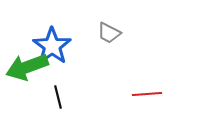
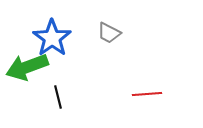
blue star: moved 8 px up
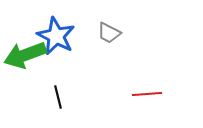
blue star: moved 4 px right, 2 px up; rotated 9 degrees counterclockwise
green arrow: moved 2 px left, 12 px up
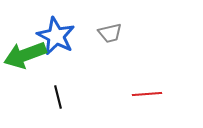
gray trapezoid: moved 1 px right; rotated 40 degrees counterclockwise
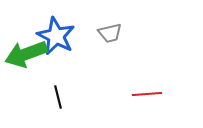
green arrow: moved 1 px right, 1 px up
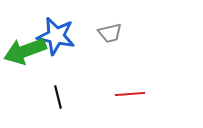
blue star: rotated 15 degrees counterclockwise
green arrow: moved 1 px left, 3 px up
red line: moved 17 px left
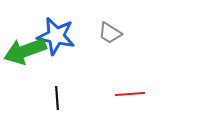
gray trapezoid: rotated 45 degrees clockwise
black line: moved 1 px left, 1 px down; rotated 10 degrees clockwise
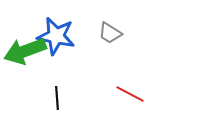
red line: rotated 32 degrees clockwise
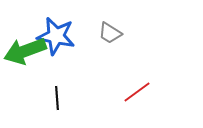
red line: moved 7 px right, 2 px up; rotated 64 degrees counterclockwise
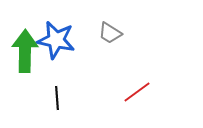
blue star: moved 4 px down
green arrow: rotated 111 degrees clockwise
